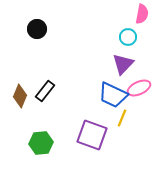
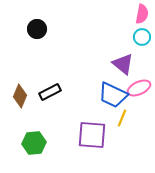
cyan circle: moved 14 px right
purple triangle: rotated 35 degrees counterclockwise
black rectangle: moved 5 px right, 1 px down; rotated 25 degrees clockwise
purple square: rotated 16 degrees counterclockwise
green hexagon: moved 7 px left
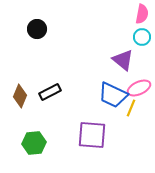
purple triangle: moved 4 px up
yellow line: moved 9 px right, 10 px up
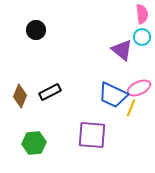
pink semicircle: rotated 18 degrees counterclockwise
black circle: moved 1 px left, 1 px down
purple triangle: moved 1 px left, 10 px up
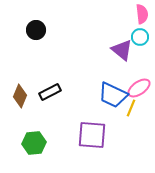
cyan circle: moved 2 px left
pink ellipse: rotated 10 degrees counterclockwise
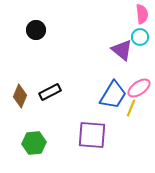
blue trapezoid: rotated 84 degrees counterclockwise
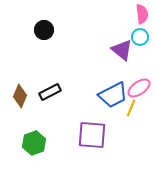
black circle: moved 8 px right
blue trapezoid: rotated 32 degrees clockwise
green hexagon: rotated 15 degrees counterclockwise
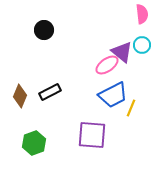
cyan circle: moved 2 px right, 8 px down
purple triangle: moved 2 px down
pink ellipse: moved 32 px left, 23 px up
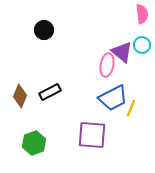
pink ellipse: rotated 45 degrees counterclockwise
blue trapezoid: moved 3 px down
